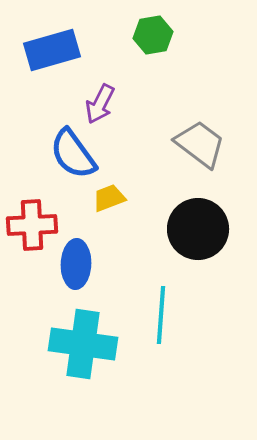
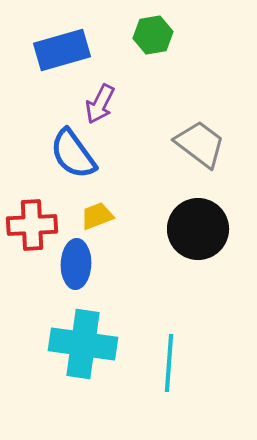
blue rectangle: moved 10 px right
yellow trapezoid: moved 12 px left, 18 px down
cyan line: moved 8 px right, 48 px down
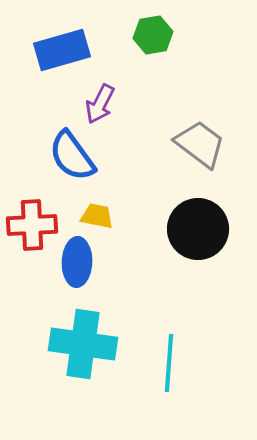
blue semicircle: moved 1 px left, 2 px down
yellow trapezoid: rotated 32 degrees clockwise
blue ellipse: moved 1 px right, 2 px up
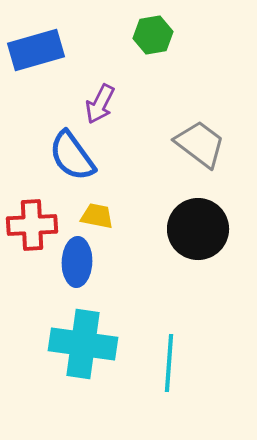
blue rectangle: moved 26 px left
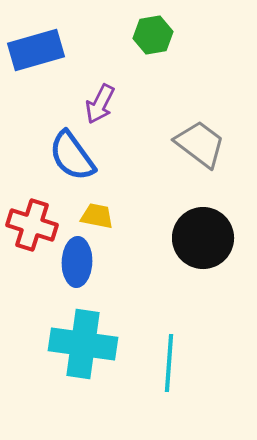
red cross: rotated 21 degrees clockwise
black circle: moved 5 px right, 9 px down
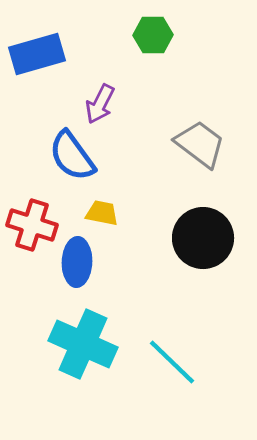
green hexagon: rotated 9 degrees clockwise
blue rectangle: moved 1 px right, 4 px down
yellow trapezoid: moved 5 px right, 3 px up
cyan cross: rotated 16 degrees clockwise
cyan line: moved 3 px right, 1 px up; rotated 50 degrees counterclockwise
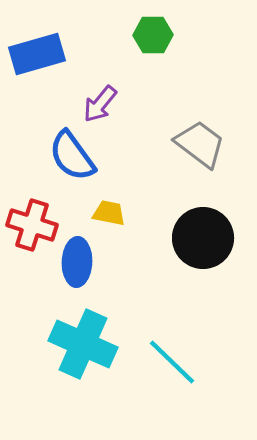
purple arrow: rotated 12 degrees clockwise
yellow trapezoid: moved 7 px right
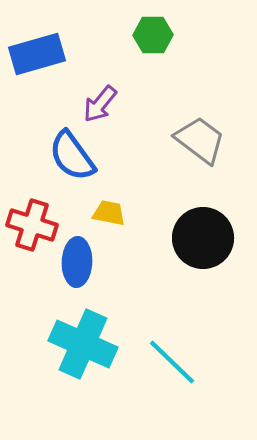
gray trapezoid: moved 4 px up
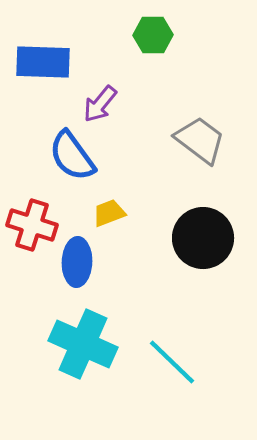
blue rectangle: moved 6 px right, 8 px down; rotated 18 degrees clockwise
yellow trapezoid: rotated 32 degrees counterclockwise
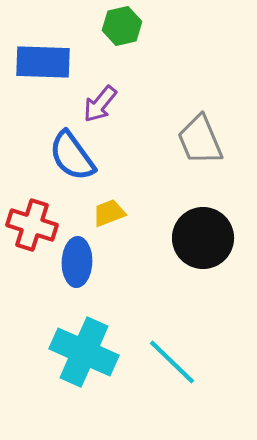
green hexagon: moved 31 px left, 9 px up; rotated 12 degrees counterclockwise
gray trapezoid: rotated 150 degrees counterclockwise
cyan cross: moved 1 px right, 8 px down
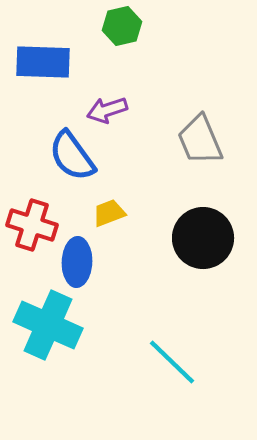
purple arrow: moved 7 px right, 6 px down; rotated 33 degrees clockwise
cyan cross: moved 36 px left, 27 px up
